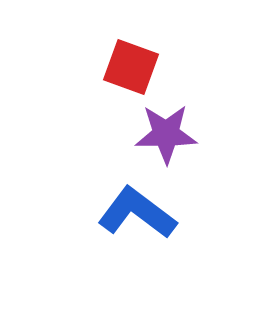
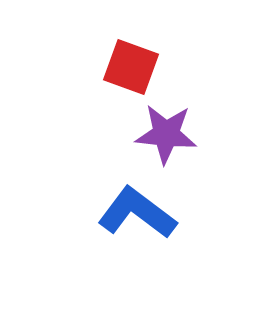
purple star: rotated 6 degrees clockwise
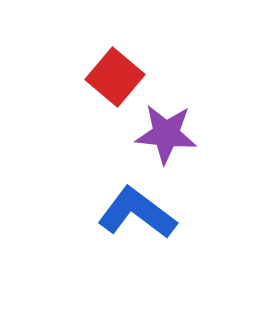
red square: moved 16 px left, 10 px down; rotated 20 degrees clockwise
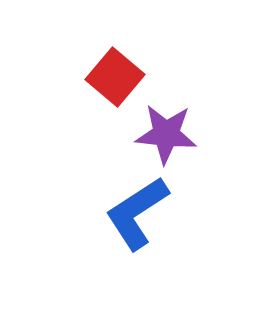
blue L-shape: rotated 70 degrees counterclockwise
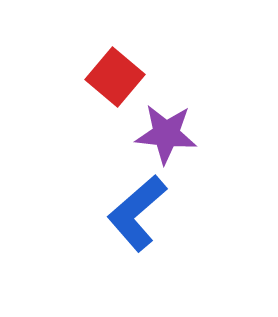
blue L-shape: rotated 8 degrees counterclockwise
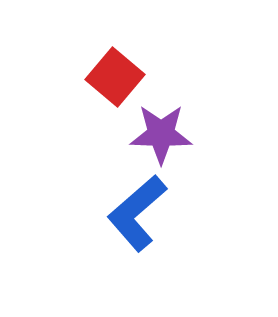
purple star: moved 5 px left; rotated 4 degrees counterclockwise
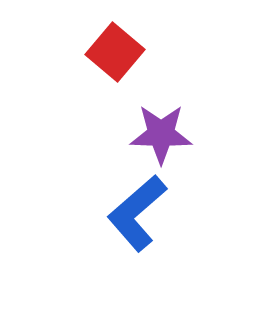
red square: moved 25 px up
